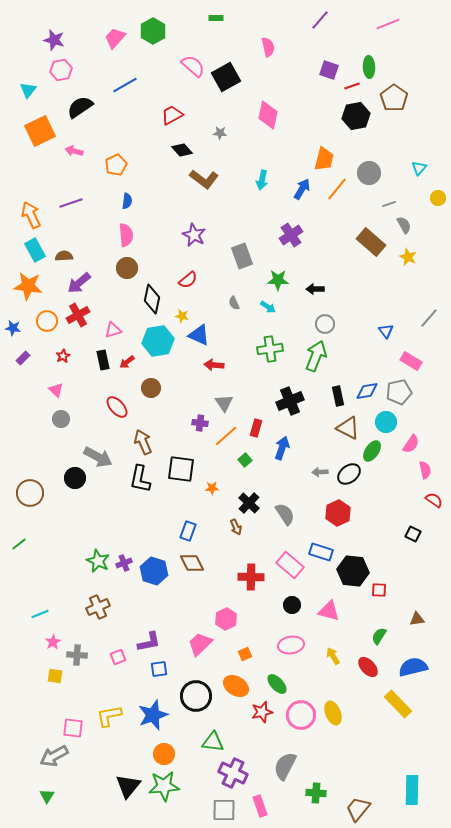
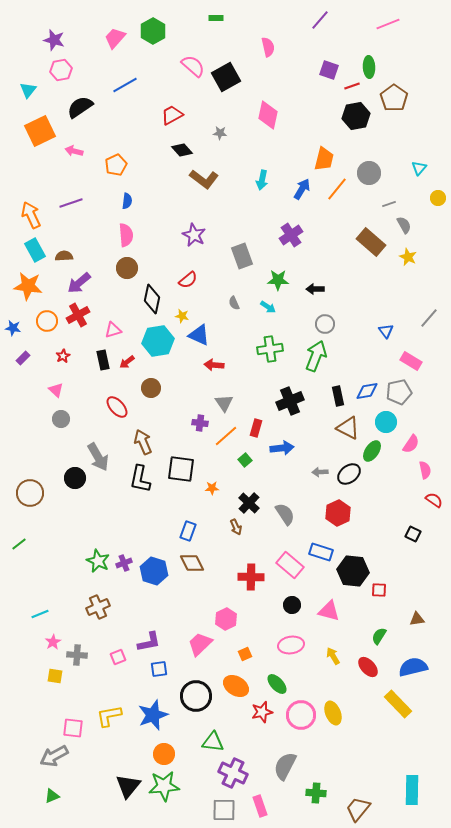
blue arrow at (282, 448): rotated 65 degrees clockwise
gray arrow at (98, 457): rotated 32 degrees clockwise
green triangle at (47, 796): moved 5 px right; rotated 35 degrees clockwise
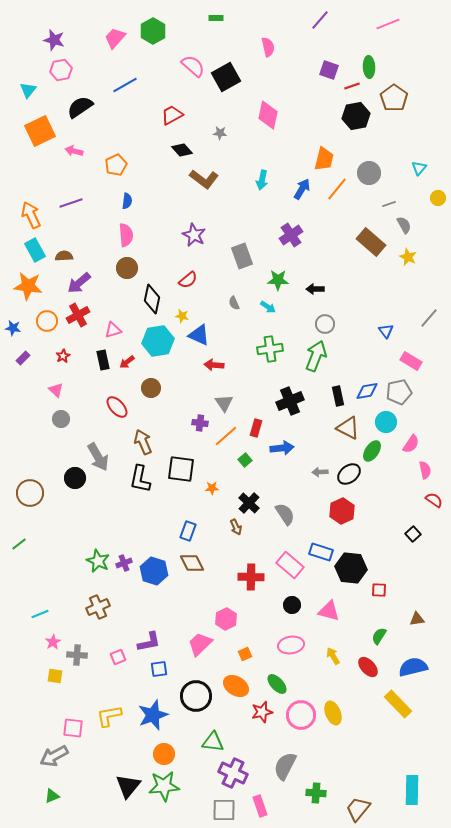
red hexagon at (338, 513): moved 4 px right, 2 px up
black square at (413, 534): rotated 21 degrees clockwise
black hexagon at (353, 571): moved 2 px left, 3 px up
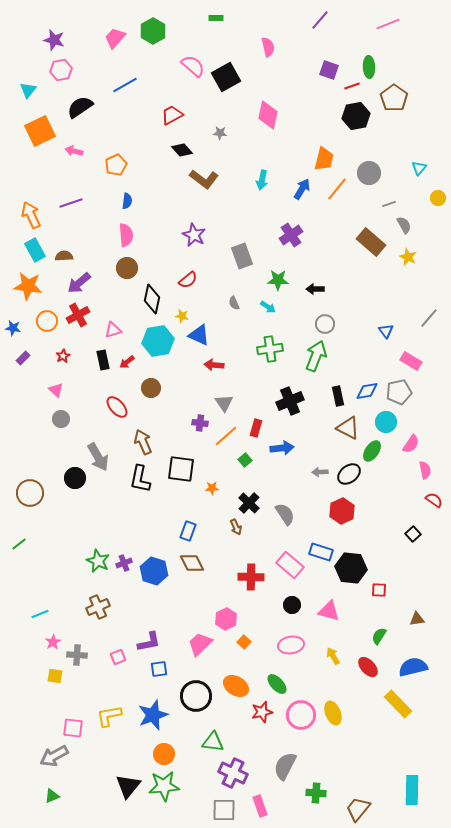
orange square at (245, 654): moved 1 px left, 12 px up; rotated 24 degrees counterclockwise
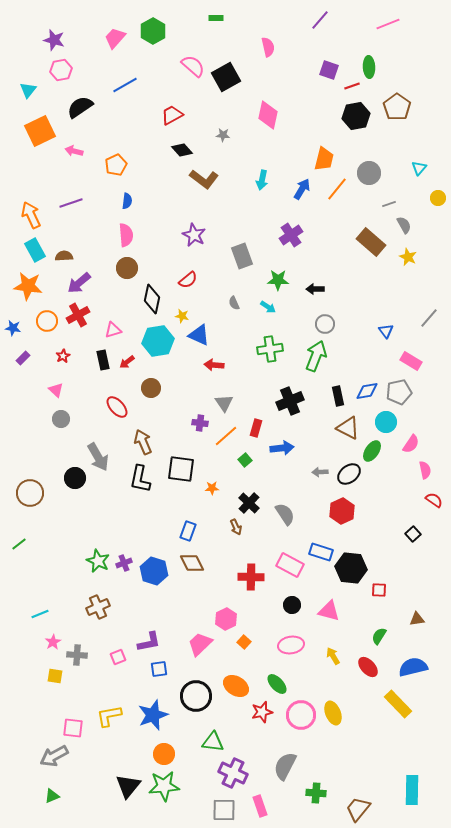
brown pentagon at (394, 98): moved 3 px right, 9 px down
gray star at (220, 133): moved 3 px right, 2 px down
pink rectangle at (290, 565): rotated 12 degrees counterclockwise
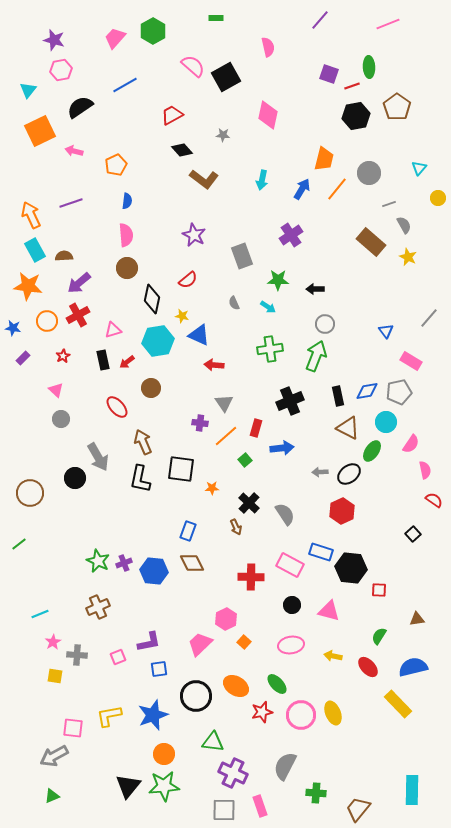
purple square at (329, 70): moved 4 px down
blue hexagon at (154, 571): rotated 12 degrees counterclockwise
yellow arrow at (333, 656): rotated 48 degrees counterclockwise
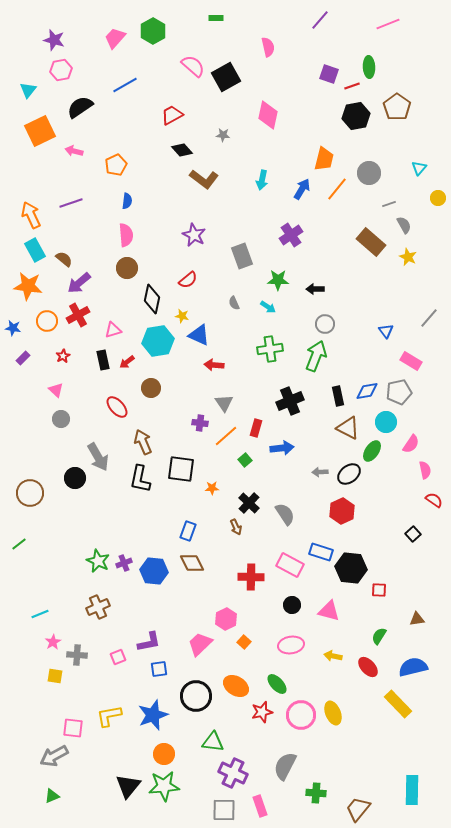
brown semicircle at (64, 256): moved 3 px down; rotated 42 degrees clockwise
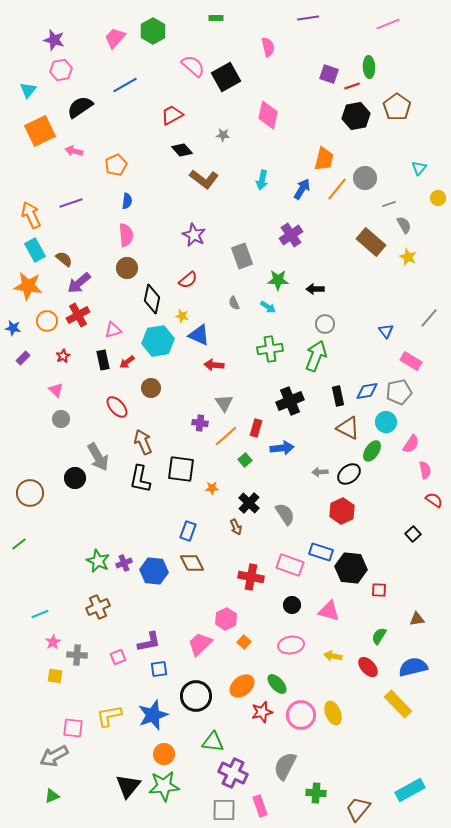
purple line at (320, 20): moved 12 px left, 2 px up; rotated 40 degrees clockwise
gray circle at (369, 173): moved 4 px left, 5 px down
pink rectangle at (290, 565): rotated 8 degrees counterclockwise
red cross at (251, 577): rotated 10 degrees clockwise
orange ellipse at (236, 686): moved 6 px right; rotated 70 degrees counterclockwise
cyan rectangle at (412, 790): moved 2 px left; rotated 60 degrees clockwise
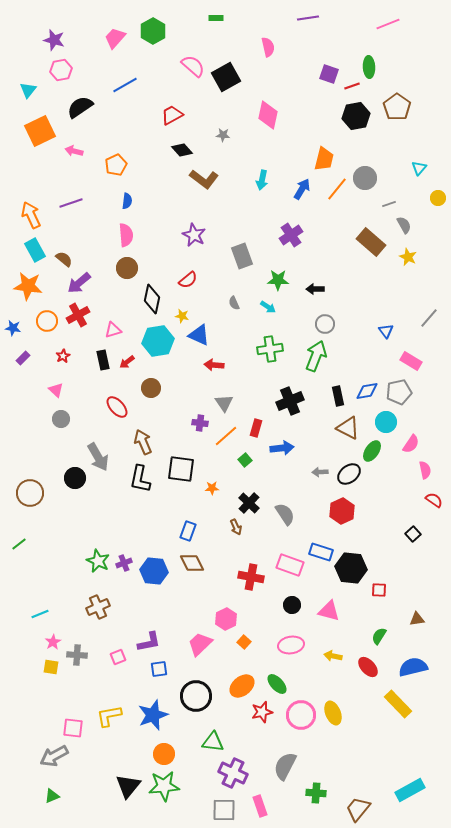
yellow square at (55, 676): moved 4 px left, 9 px up
